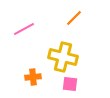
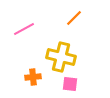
yellow cross: moved 2 px left
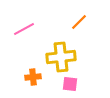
orange line: moved 5 px right, 4 px down
yellow cross: rotated 20 degrees counterclockwise
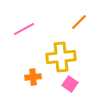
pink square: rotated 28 degrees clockwise
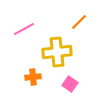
yellow cross: moved 4 px left, 5 px up
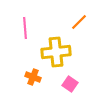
pink line: moved 1 px right, 1 px up; rotated 65 degrees counterclockwise
yellow cross: moved 1 px left
orange cross: rotated 28 degrees clockwise
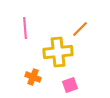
orange line: moved 1 px right, 7 px down
yellow cross: moved 2 px right
pink square: moved 1 px down; rotated 35 degrees clockwise
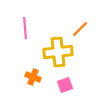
pink square: moved 5 px left
